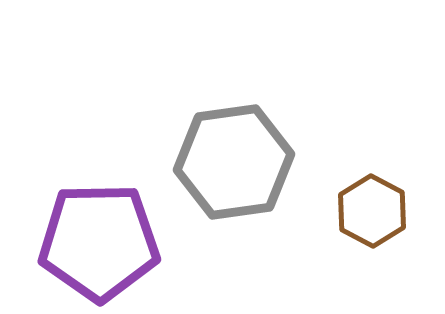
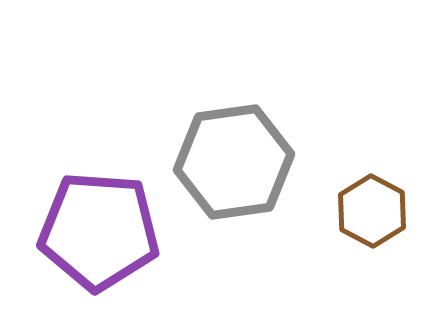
purple pentagon: moved 11 px up; rotated 5 degrees clockwise
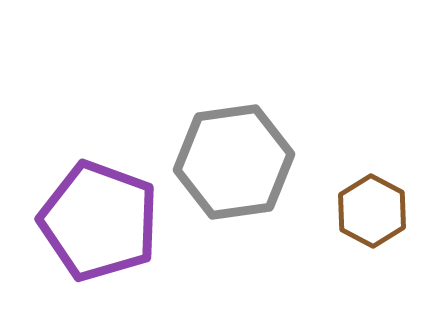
purple pentagon: moved 10 px up; rotated 16 degrees clockwise
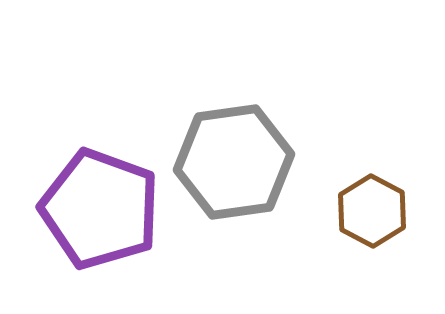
purple pentagon: moved 1 px right, 12 px up
